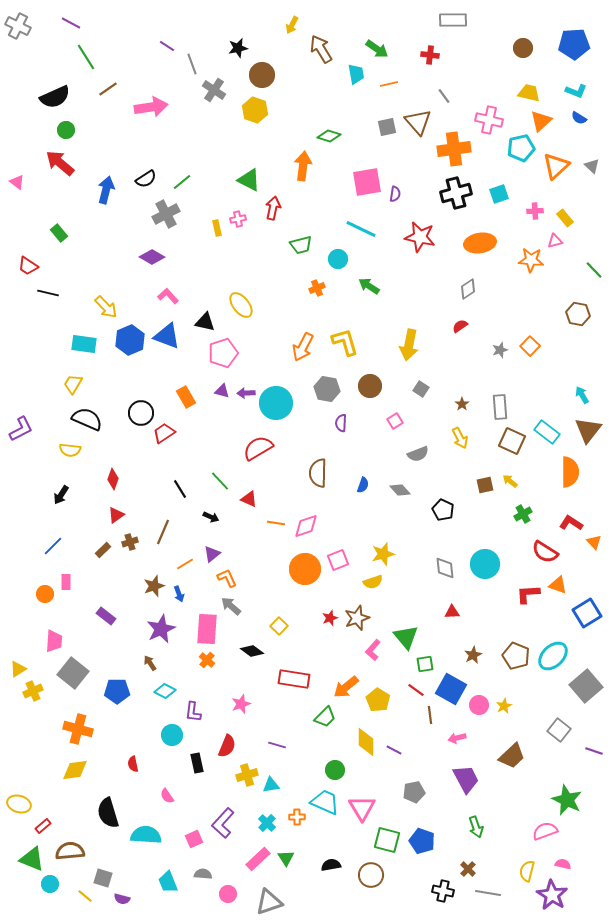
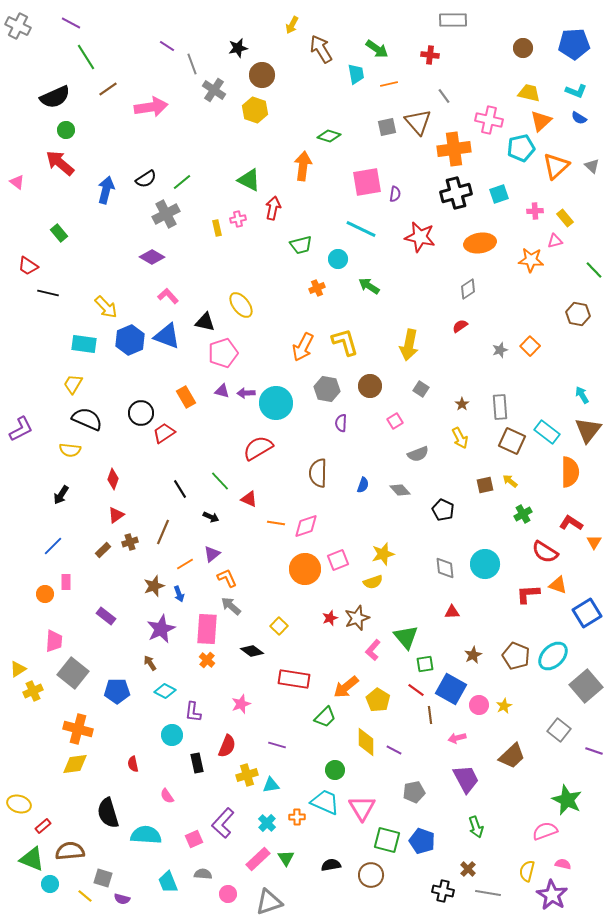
orange triangle at (594, 542): rotated 14 degrees clockwise
yellow diamond at (75, 770): moved 6 px up
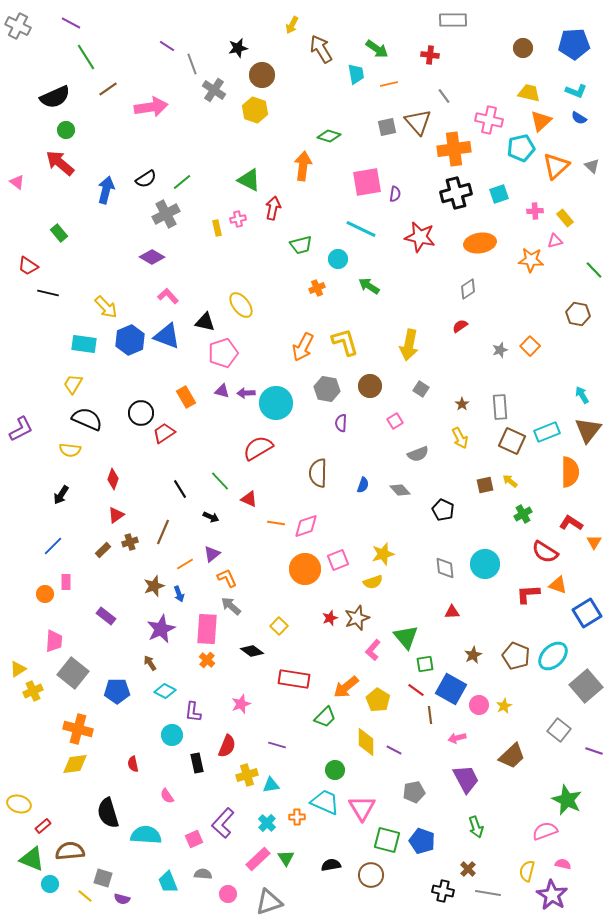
cyan rectangle at (547, 432): rotated 60 degrees counterclockwise
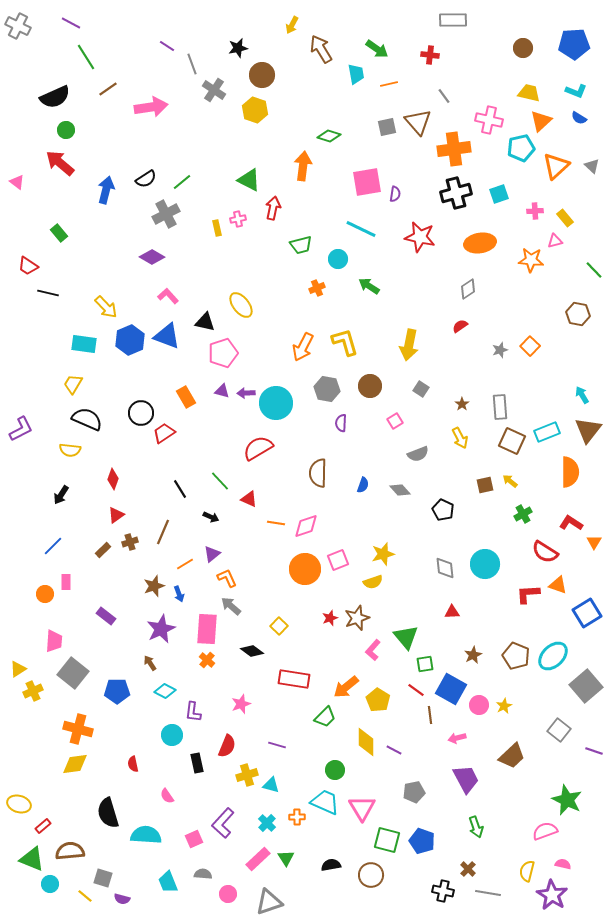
cyan triangle at (271, 785): rotated 24 degrees clockwise
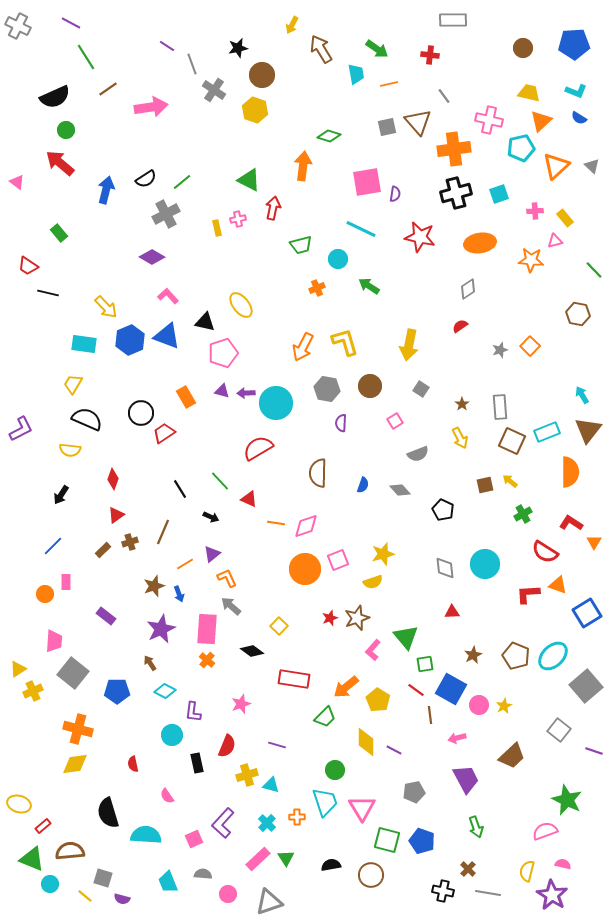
cyan trapezoid at (325, 802): rotated 48 degrees clockwise
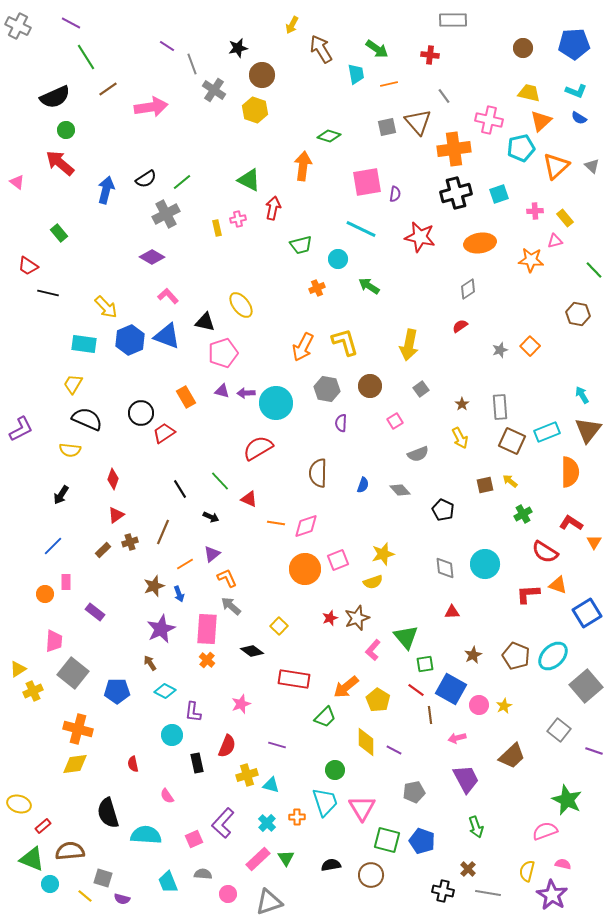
gray square at (421, 389): rotated 21 degrees clockwise
purple rectangle at (106, 616): moved 11 px left, 4 px up
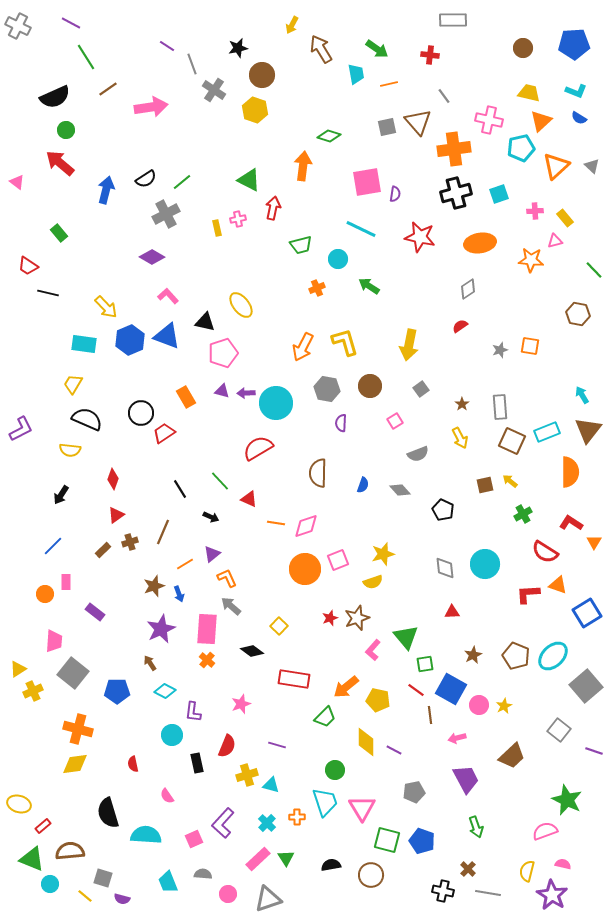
orange square at (530, 346): rotated 36 degrees counterclockwise
yellow pentagon at (378, 700): rotated 20 degrees counterclockwise
gray triangle at (269, 902): moved 1 px left, 3 px up
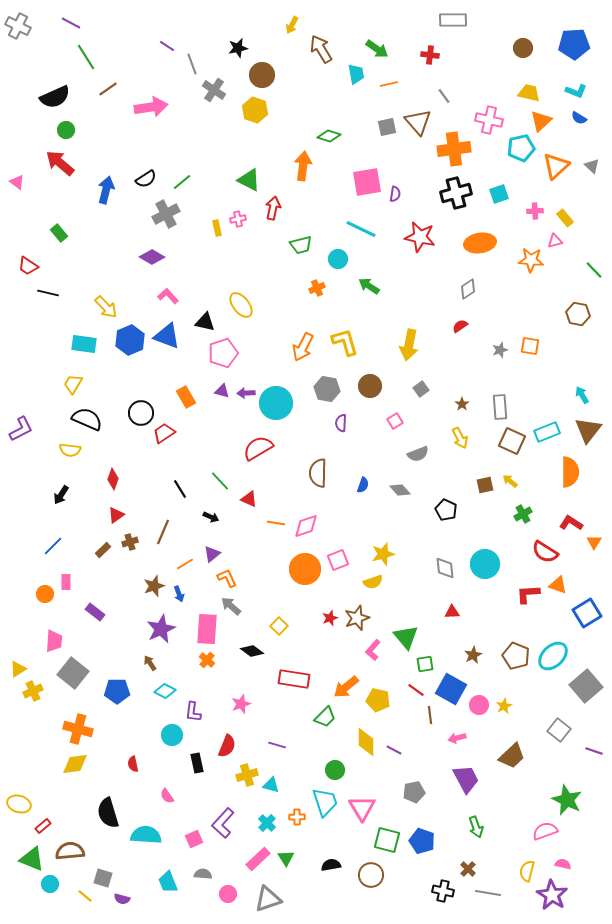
black pentagon at (443, 510): moved 3 px right
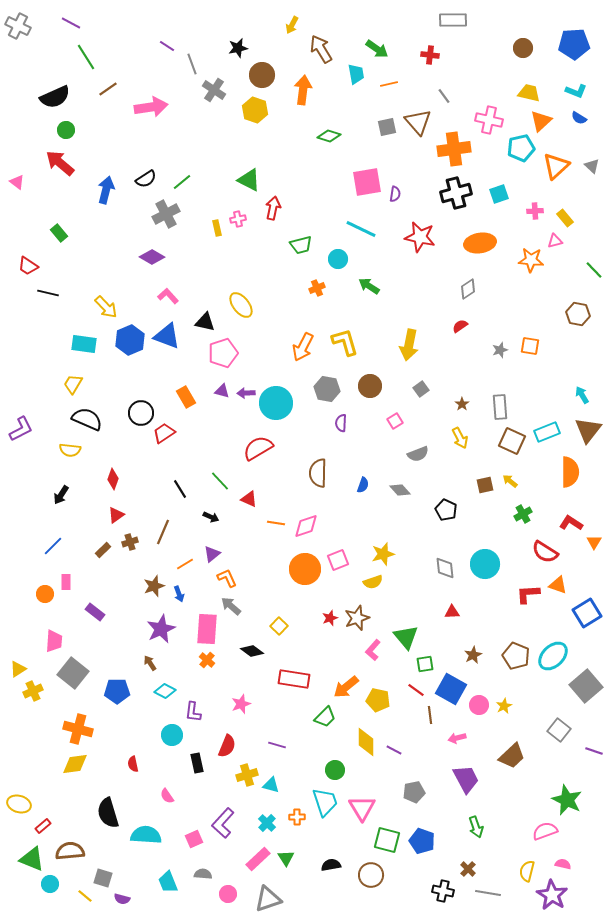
orange arrow at (303, 166): moved 76 px up
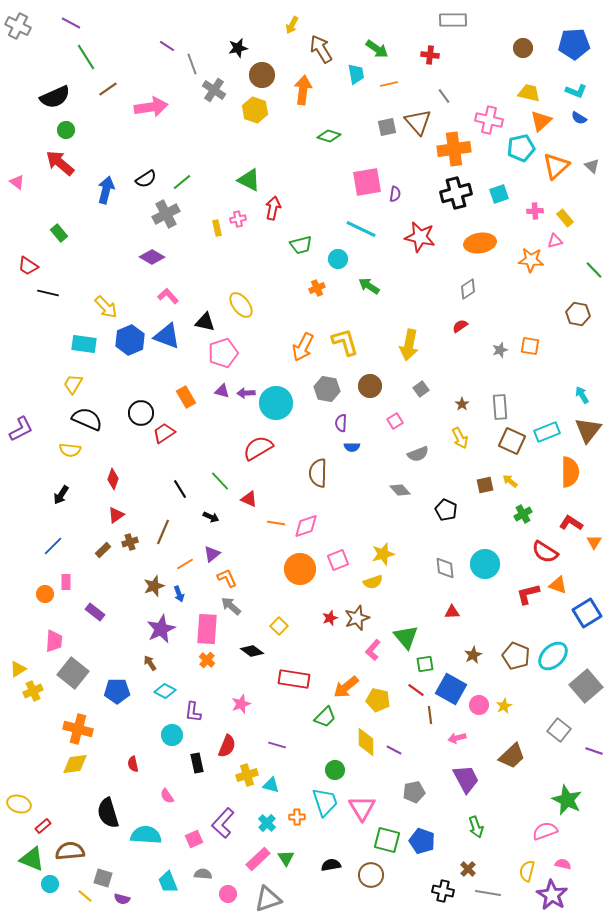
blue semicircle at (363, 485): moved 11 px left, 38 px up; rotated 70 degrees clockwise
orange circle at (305, 569): moved 5 px left
red L-shape at (528, 594): rotated 10 degrees counterclockwise
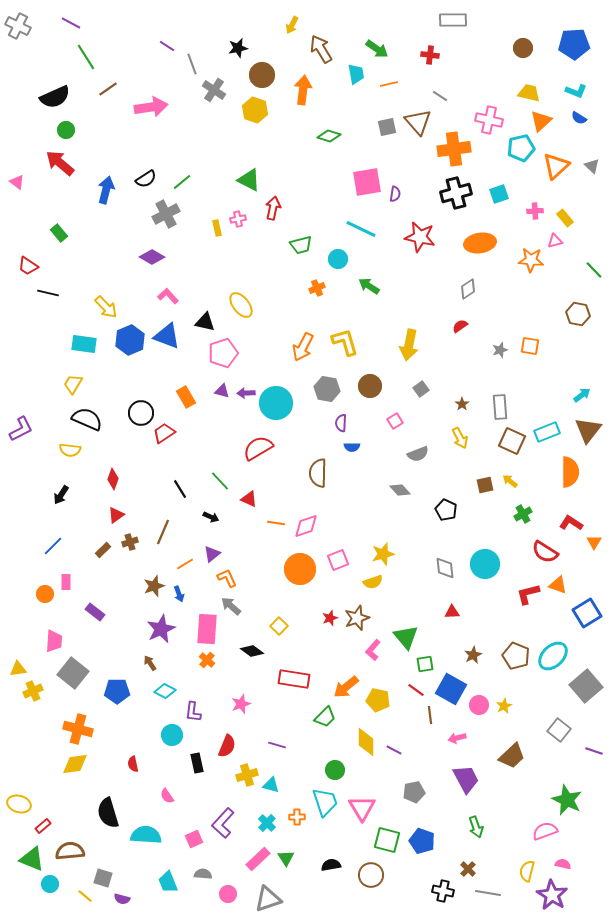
gray line at (444, 96): moved 4 px left; rotated 21 degrees counterclockwise
cyan arrow at (582, 395): rotated 84 degrees clockwise
yellow triangle at (18, 669): rotated 24 degrees clockwise
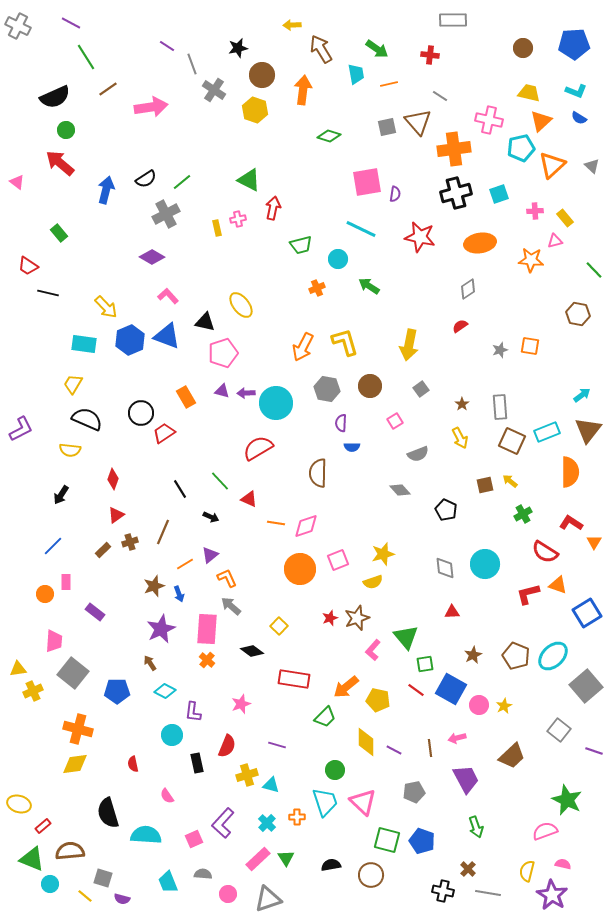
yellow arrow at (292, 25): rotated 60 degrees clockwise
orange triangle at (556, 166): moved 4 px left, 1 px up
purple triangle at (212, 554): moved 2 px left, 1 px down
brown line at (430, 715): moved 33 px down
pink triangle at (362, 808): moved 1 px right, 6 px up; rotated 16 degrees counterclockwise
